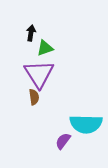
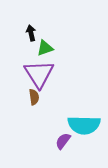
black arrow: rotated 21 degrees counterclockwise
cyan semicircle: moved 2 px left, 1 px down
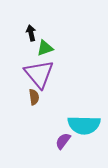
purple triangle: rotated 8 degrees counterclockwise
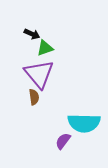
black arrow: moved 1 px right, 1 px down; rotated 126 degrees clockwise
cyan semicircle: moved 2 px up
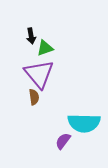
black arrow: moved 1 px left, 2 px down; rotated 56 degrees clockwise
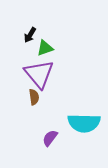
black arrow: moved 1 px left, 1 px up; rotated 42 degrees clockwise
purple semicircle: moved 13 px left, 3 px up
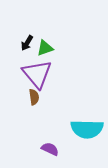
black arrow: moved 3 px left, 8 px down
purple triangle: moved 2 px left
cyan semicircle: moved 3 px right, 6 px down
purple semicircle: moved 11 px down; rotated 78 degrees clockwise
